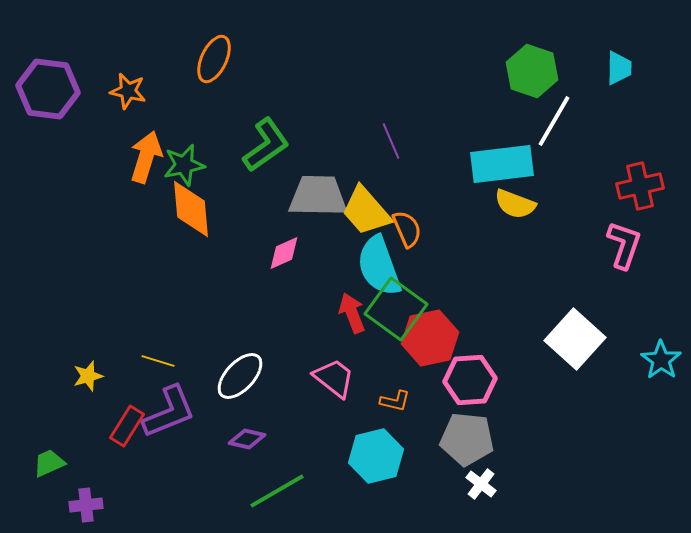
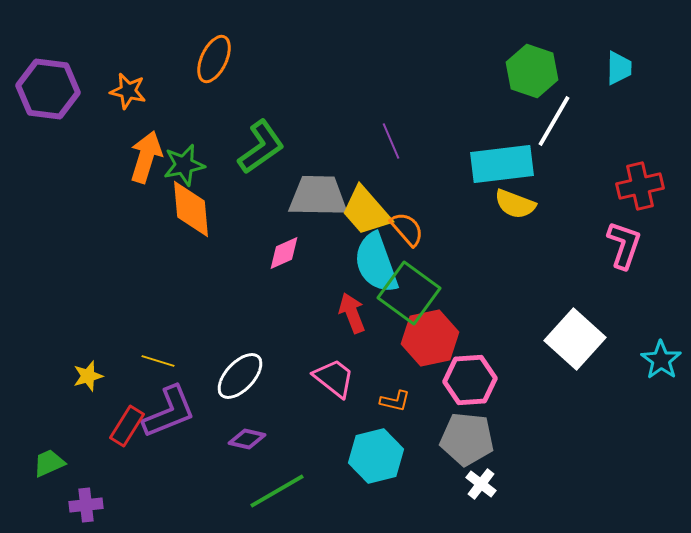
green L-shape: moved 5 px left, 2 px down
orange semicircle: rotated 18 degrees counterclockwise
cyan semicircle: moved 3 px left, 3 px up
green square: moved 13 px right, 16 px up
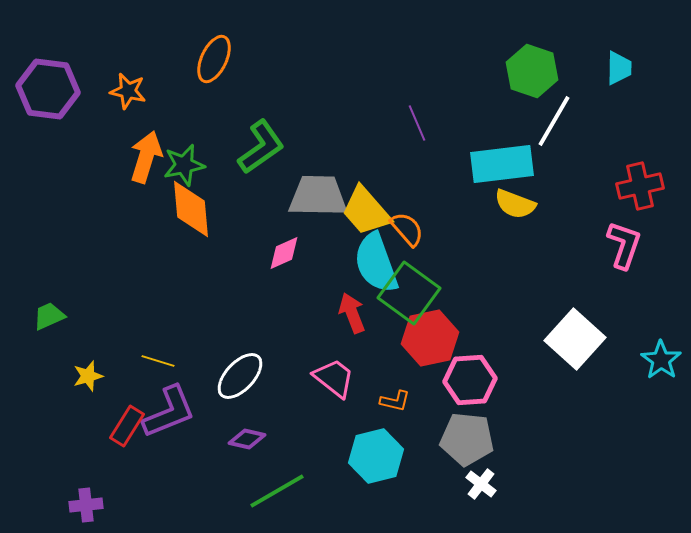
purple line: moved 26 px right, 18 px up
green trapezoid: moved 147 px up
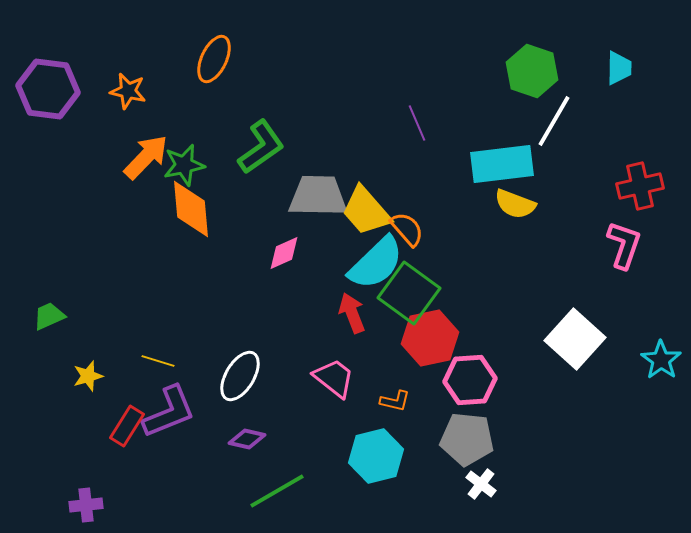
orange arrow: rotated 27 degrees clockwise
cyan semicircle: rotated 114 degrees counterclockwise
white ellipse: rotated 12 degrees counterclockwise
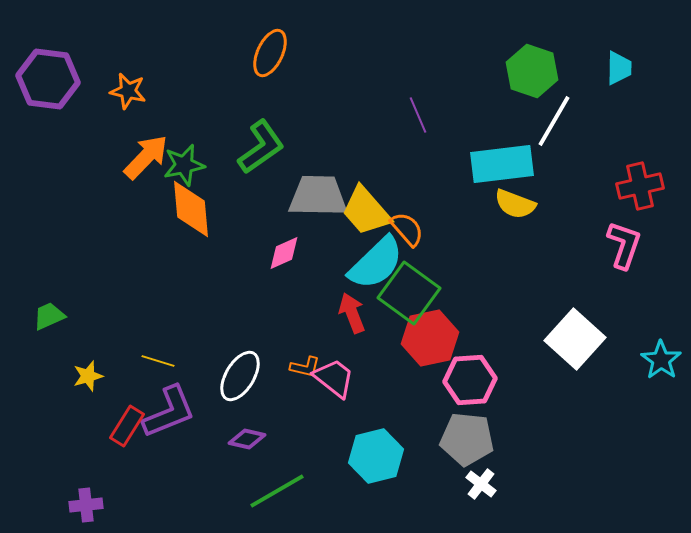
orange ellipse: moved 56 px right, 6 px up
purple hexagon: moved 10 px up
purple line: moved 1 px right, 8 px up
orange L-shape: moved 90 px left, 34 px up
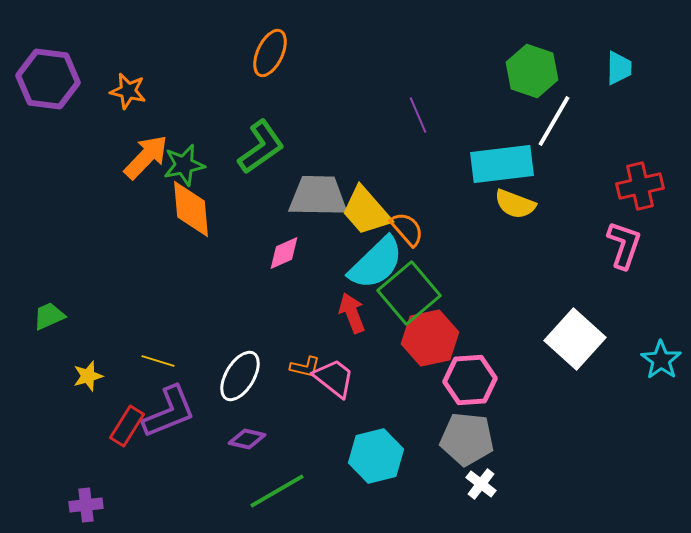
green square: rotated 14 degrees clockwise
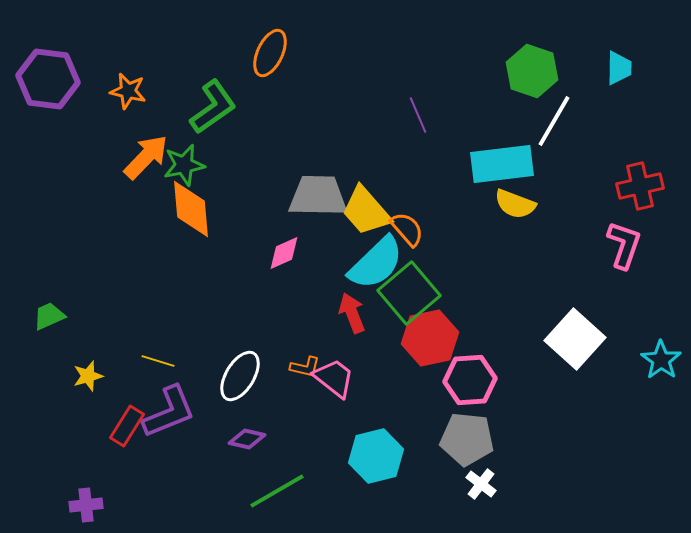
green L-shape: moved 48 px left, 40 px up
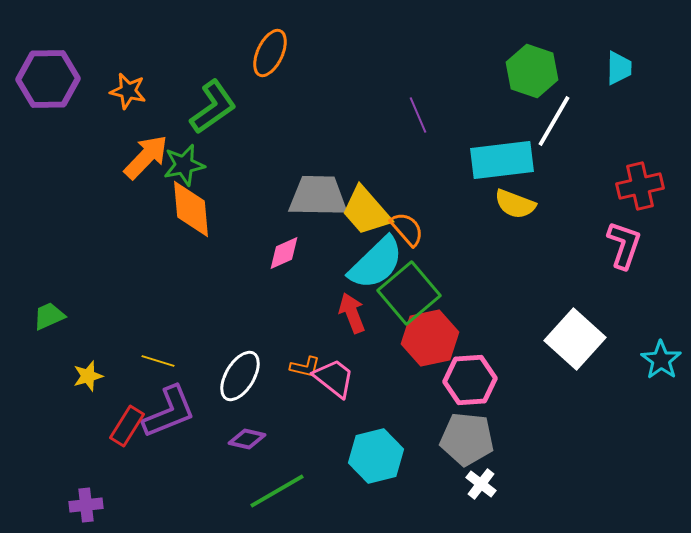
purple hexagon: rotated 8 degrees counterclockwise
cyan rectangle: moved 4 px up
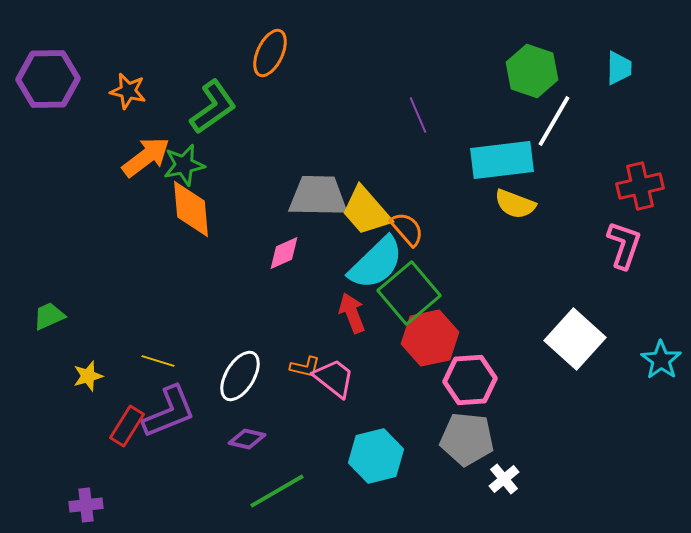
orange arrow: rotated 9 degrees clockwise
white cross: moved 23 px right, 5 px up; rotated 12 degrees clockwise
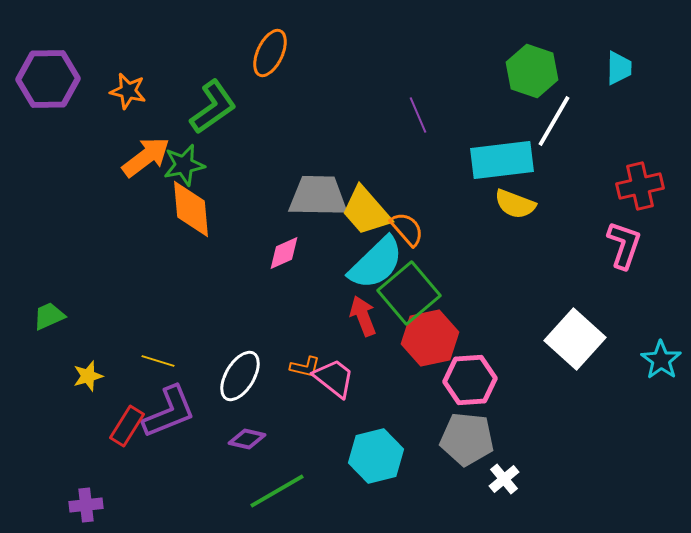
red arrow: moved 11 px right, 3 px down
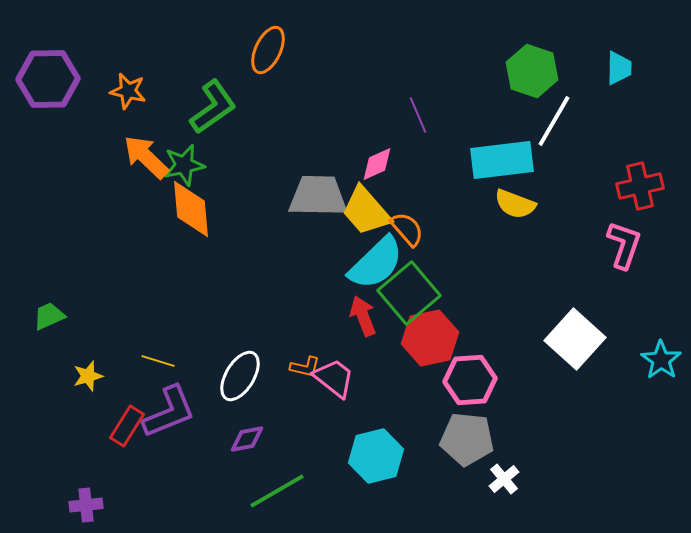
orange ellipse: moved 2 px left, 3 px up
orange arrow: rotated 99 degrees counterclockwise
pink diamond: moved 93 px right, 89 px up
purple diamond: rotated 24 degrees counterclockwise
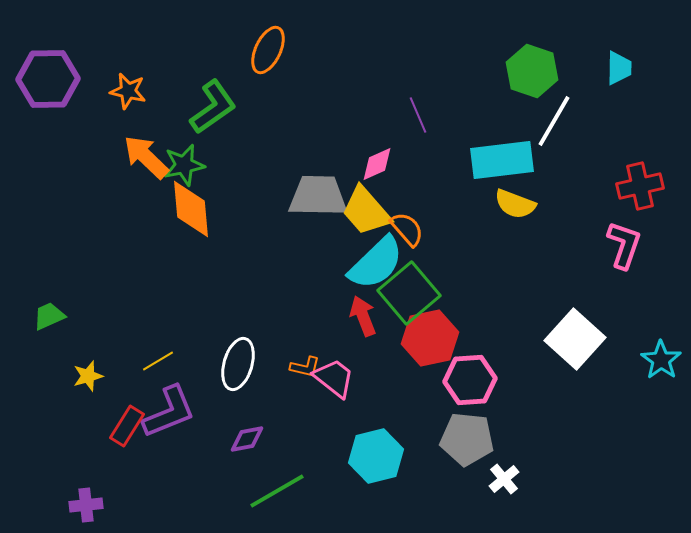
yellow line: rotated 48 degrees counterclockwise
white ellipse: moved 2 px left, 12 px up; rotated 15 degrees counterclockwise
